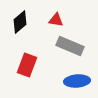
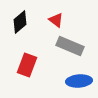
red triangle: rotated 28 degrees clockwise
blue ellipse: moved 2 px right
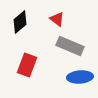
red triangle: moved 1 px right, 1 px up
blue ellipse: moved 1 px right, 4 px up
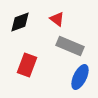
black diamond: rotated 20 degrees clockwise
blue ellipse: rotated 60 degrees counterclockwise
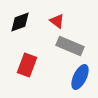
red triangle: moved 2 px down
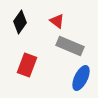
black diamond: rotated 35 degrees counterclockwise
blue ellipse: moved 1 px right, 1 px down
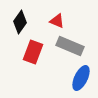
red triangle: rotated 14 degrees counterclockwise
red rectangle: moved 6 px right, 13 px up
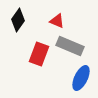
black diamond: moved 2 px left, 2 px up
red rectangle: moved 6 px right, 2 px down
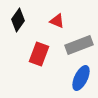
gray rectangle: moved 9 px right, 1 px up; rotated 44 degrees counterclockwise
